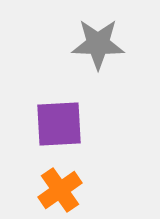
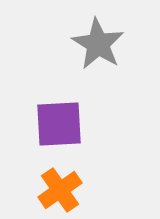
gray star: rotated 30 degrees clockwise
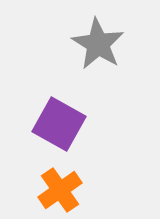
purple square: rotated 32 degrees clockwise
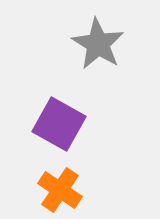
orange cross: rotated 21 degrees counterclockwise
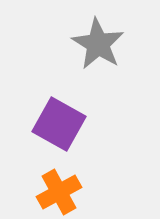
orange cross: moved 1 px left, 2 px down; rotated 27 degrees clockwise
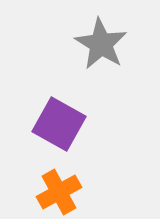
gray star: moved 3 px right
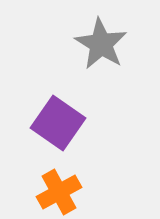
purple square: moved 1 px left, 1 px up; rotated 6 degrees clockwise
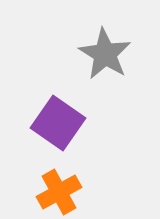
gray star: moved 4 px right, 10 px down
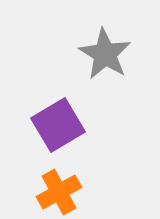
purple square: moved 2 px down; rotated 24 degrees clockwise
